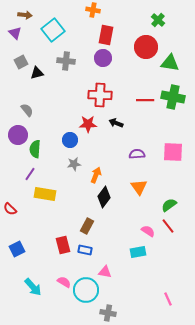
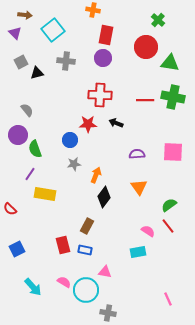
green semicircle at (35, 149): rotated 24 degrees counterclockwise
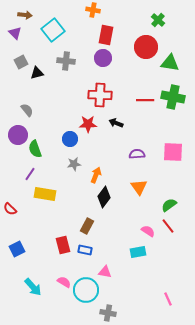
blue circle at (70, 140): moved 1 px up
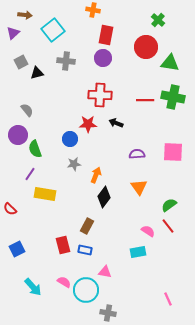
purple triangle at (15, 33): moved 2 px left; rotated 32 degrees clockwise
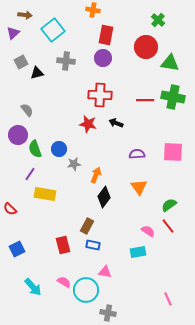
red star at (88, 124): rotated 12 degrees clockwise
blue circle at (70, 139): moved 11 px left, 10 px down
blue rectangle at (85, 250): moved 8 px right, 5 px up
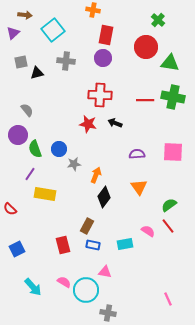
gray square at (21, 62): rotated 16 degrees clockwise
black arrow at (116, 123): moved 1 px left
cyan rectangle at (138, 252): moved 13 px left, 8 px up
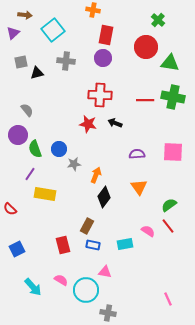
pink semicircle at (64, 282): moved 3 px left, 2 px up
